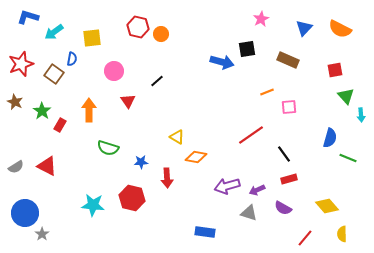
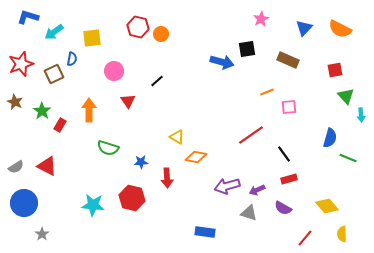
brown square at (54, 74): rotated 30 degrees clockwise
blue circle at (25, 213): moved 1 px left, 10 px up
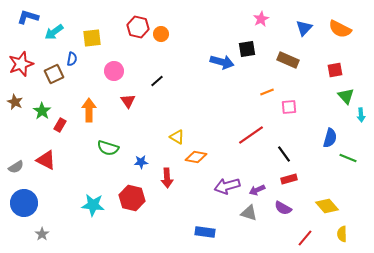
red triangle at (47, 166): moved 1 px left, 6 px up
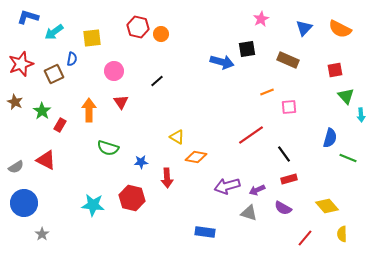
red triangle at (128, 101): moved 7 px left, 1 px down
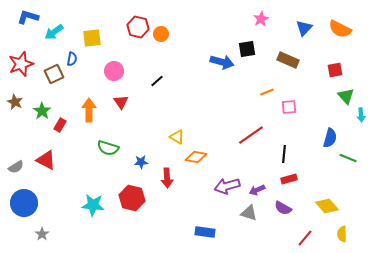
black line at (284, 154): rotated 42 degrees clockwise
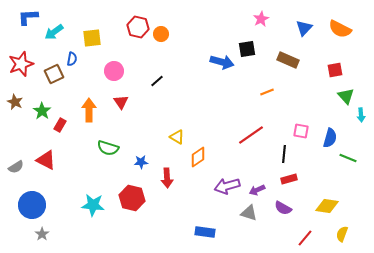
blue L-shape at (28, 17): rotated 20 degrees counterclockwise
pink square at (289, 107): moved 12 px right, 24 px down; rotated 14 degrees clockwise
orange diamond at (196, 157): moved 2 px right; rotated 45 degrees counterclockwise
blue circle at (24, 203): moved 8 px right, 2 px down
yellow diamond at (327, 206): rotated 40 degrees counterclockwise
yellow semicircle at (342, 234): rotated 21 degrees clockwise
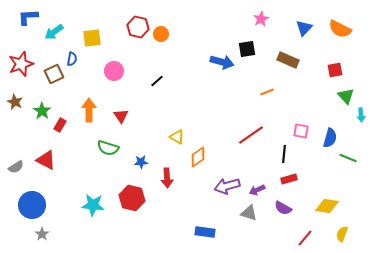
red triangle at (121, 102): moved 14 px down
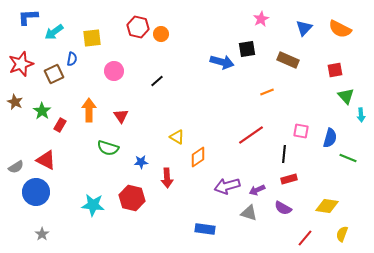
blue circle at (32, 205): moved 4 px right, 13 px up
blue rectangle at (205, 232): moved 3 px up
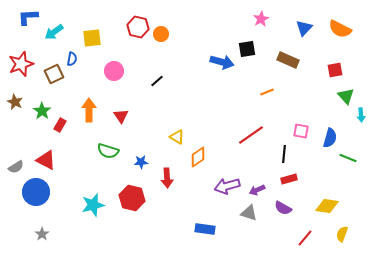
green semicircle at (108, 148): moved 3 px down
cyan star at (93, 205): rotated 20 degrees counterclockwise
